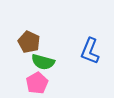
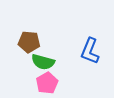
brown pentagon: rotated 20 degrees counterclockwise
pink pentagon: moved 10 px right
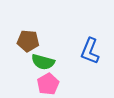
brown pentagon: moved 1 px left, 1 px up
pink pentagon: moved 1 px right, 1 px down
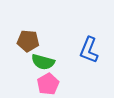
blue L-shape: moved 1 px left, 1 px up
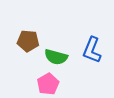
blue L-shape: moved 3 px right
green semicircle: moved 13 px right, 5 px up
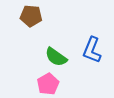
brown pentagon: moved 3 px right, 25 px up
green semicircle: rotated 20 degrees clockwise
